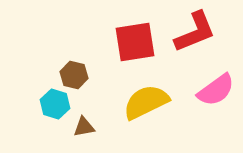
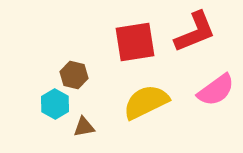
cyan hexagon: rotated 12 degrees clockwise
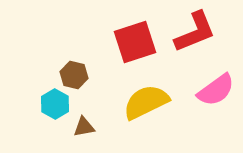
red square: rotated 9 degrees counterclockwise
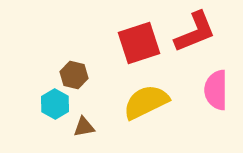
red square: moved 4 px right, 1 px down
pink semicircle: rotated 126 degrees clockwise
